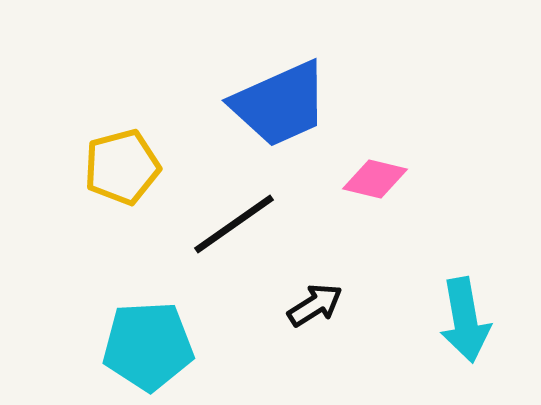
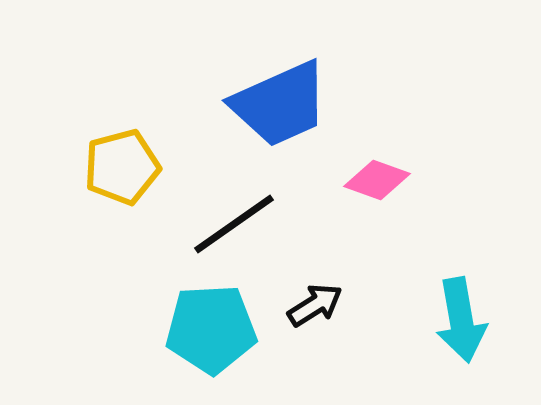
pink diamond: moved 2 px right, 1 px down; rotated 6 degrees clockwise
cyan arrow: moved 4 px left
cyan pentagon: moved 63 px right, 17 px up
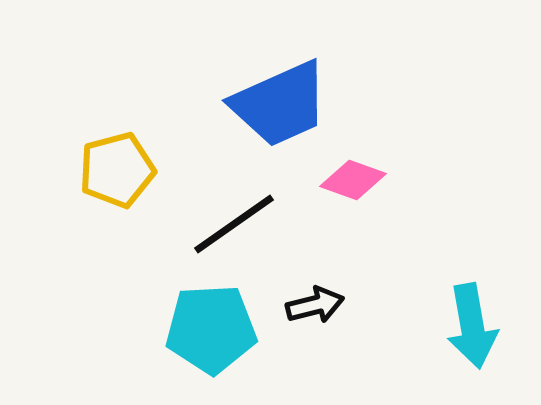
yellow pentagon: moved 5 px left, 3 px down
pink diamond: moved 24 px left
black arrow: rotated 18 degrees clockwise
cyan arrow: moved 11 px right, 6 px down
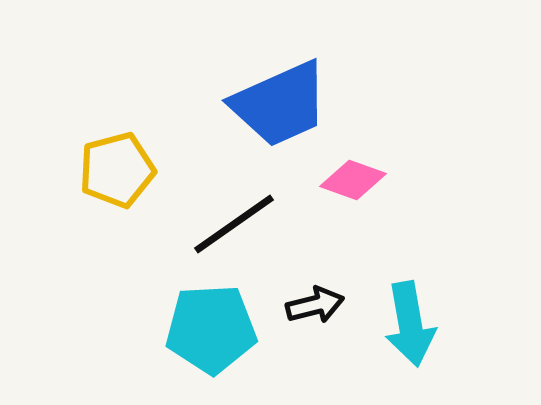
cyan arrow: moved 62 px left, 2 px up
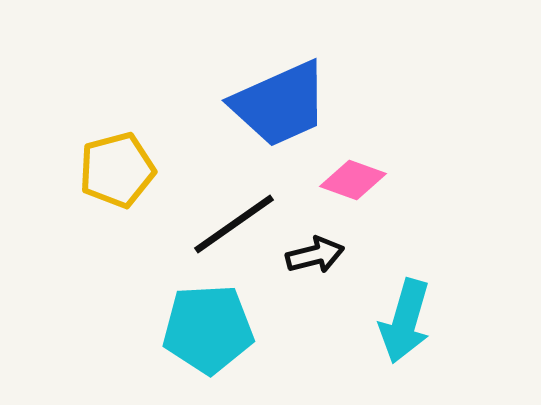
black arrow: moved 50 px up
cyan arrow: moved 5 px left, 3 px up; rotated 26 degrees clockwise
cyan pentagon: moved 3 px left
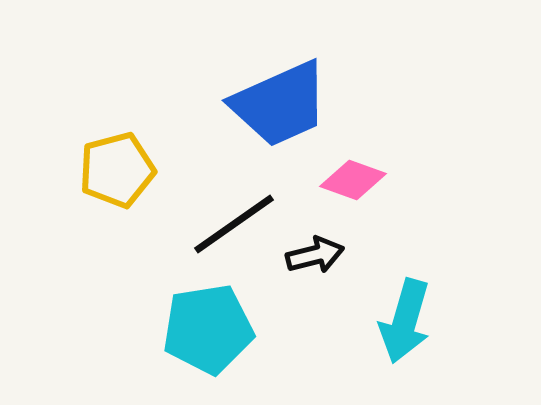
cyan pentagon: rotated 6 degrees counterclockwise
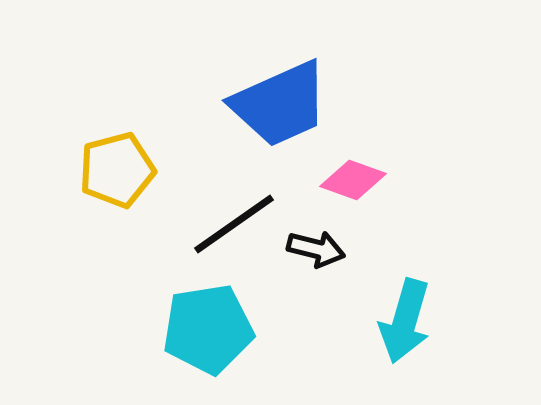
black arrow: moved 1 px right, 6 px up; rotated 28 degrees clockwise
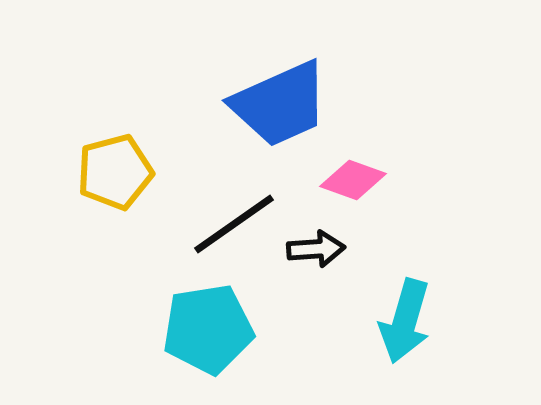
yellow pentagon: moved 2 px left, 2 px down
black arrow: rotated 18 degrees counterclockwise
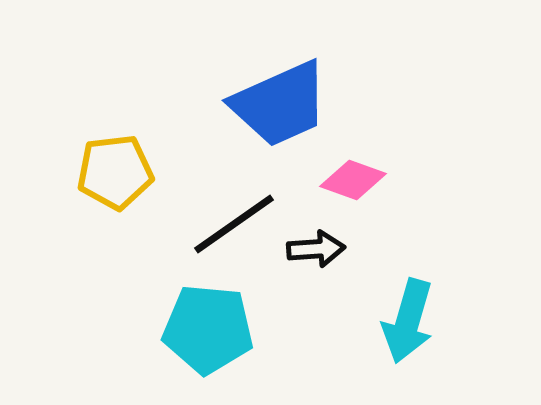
yellow pentagon: rotated 8 degrees clockwise
cyan arrow: moved 3 px right
cyan pentagon: rotated 14 degrees clockwise
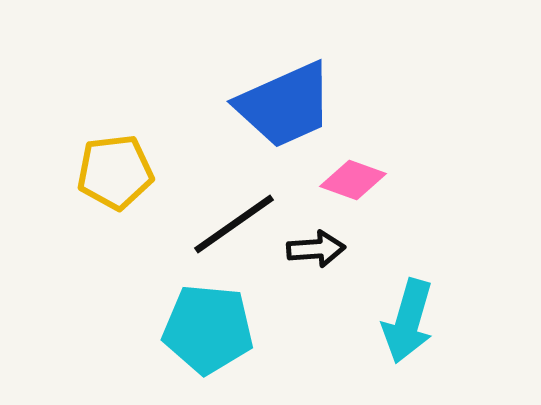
blue trapezoid: moved 5 px right, 1 px down
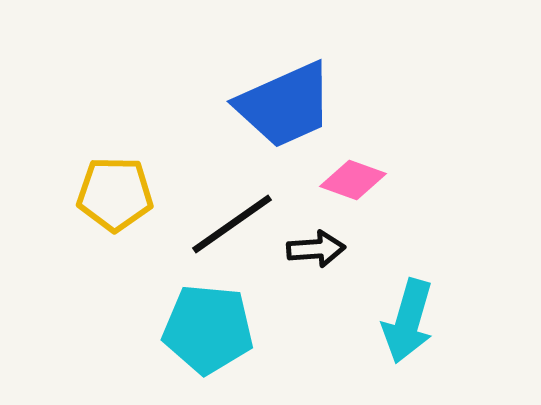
yellow pentagon: moved 22 px down; rotated 8 degrees clockwise
black line: moved 2 px left
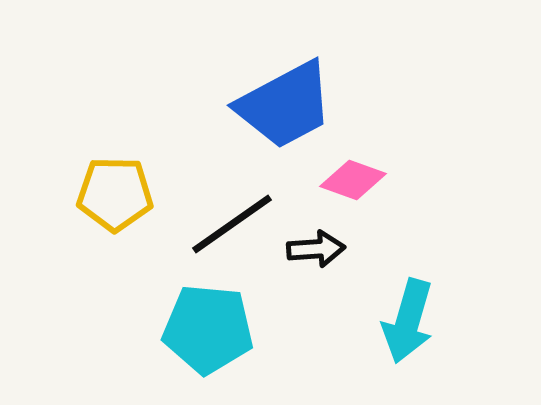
blue trapezoid: rotated 4 degrees counterclockwise
